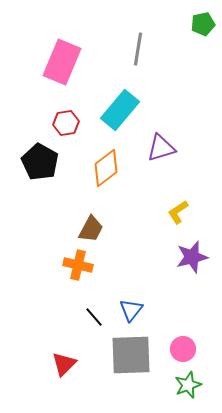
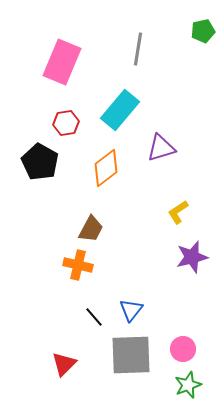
green pentagon: moved 7 px down
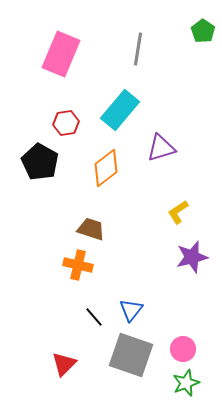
green pentagon: rotated 25 degrees counterclockwise
pink rectangle: moved 1 px left, 8 px up
brown trapezoid: rotated 100 degrees counterclockwise
gray square: rotated 21 degrees clockwise
green star: moved 2 px left, 2 px up
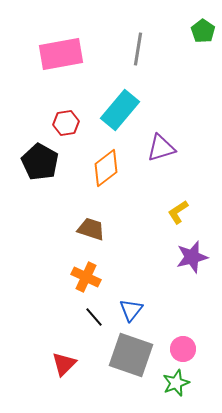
pink rectangle: rotated 57 degrees clockwise
orange cross: moved 8 px right, 12 px down; rotated 12 degrees clockwise
green star: moved 10 px left
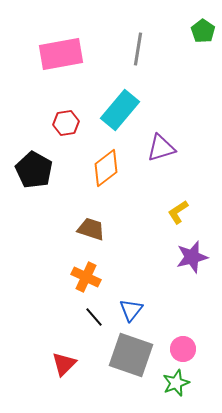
black pentagon: moved 6 px left, 8 px down
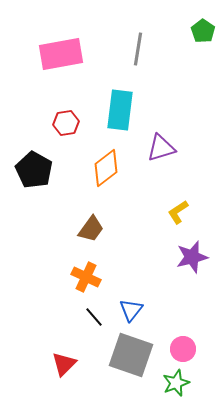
cyan rectangle: rotated 33 degrees counterclockwise
brown trapezoid: rotated 108 degrees clockwise
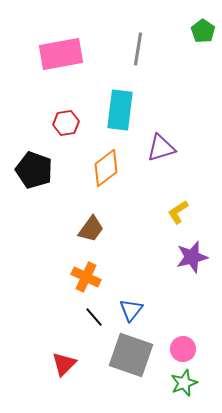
black pentagon: rotated 9 degrees counterclockwise
green star: moved 8 px right
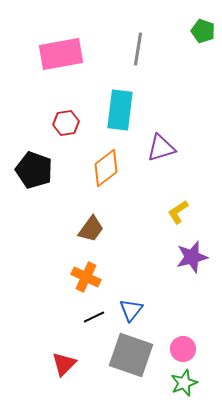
green pentagon: rotated 15 degrees counterclockwise
black line: rotated 75 degrees counterclockwise
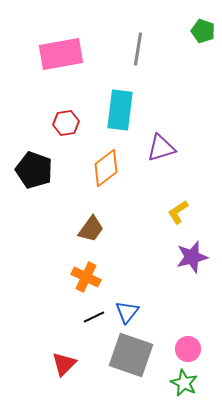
blue triangle: moved 4 px left, 2 px down
pink circle: moved 5 px right
green star: rotated 24 degrees counterclockwise
